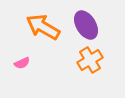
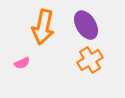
orange arrow: rotated 108 degrees counterclockwise
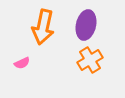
purple ellipse: rotated 44 degrees clockwise
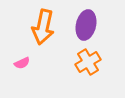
orange cross: moved 2 px left, 2 px down
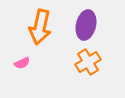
orange arrow: moved 3 px left
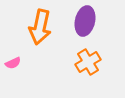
purple ellipse: moved 1 px left, 4 px up
pink semicircle: moved 9 px left
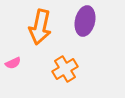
orange cross: moved 23 px left, 7 px down
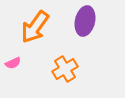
orange arrow: moved 5 px left; rotated 24 degrees clockwise
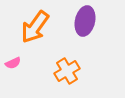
orange cross: moved 2 px right, 2 px down
